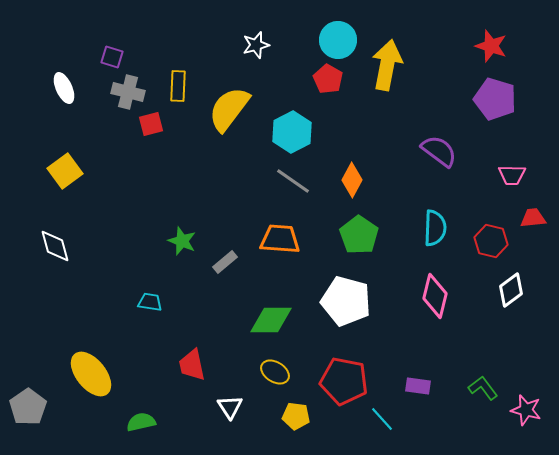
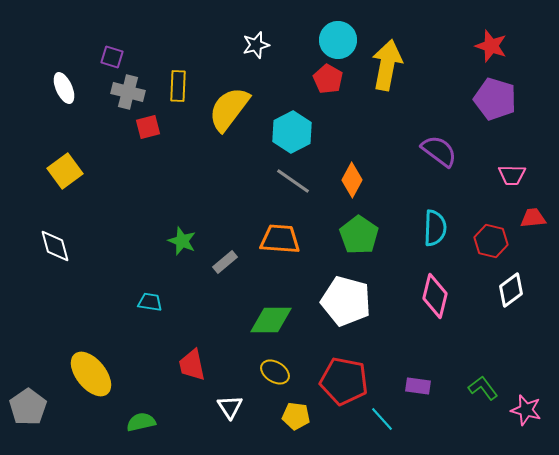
red square at (151, 124): moved 3 px left, 3 px down
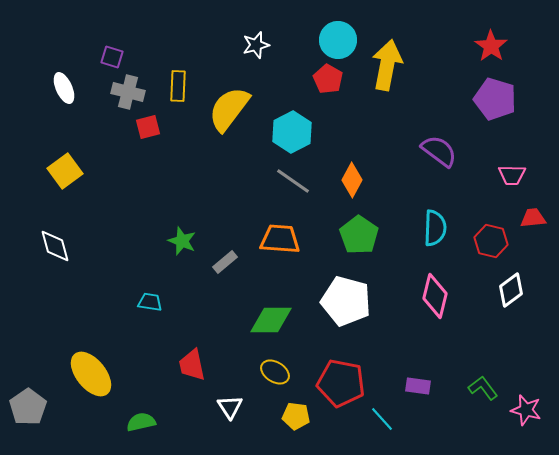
red star at (491, 46): rotated 16 degrees clockwise
red pentagon at (344, 381): moved 3 px left, 2 px down
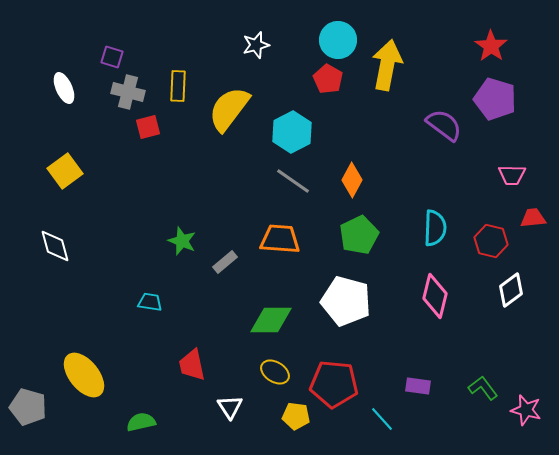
purple semicircle at (439, 151): moved 5 px right, 26 px up
green pentagon at (359, 235): rotated 12 degrees clockwise
yellow ellipse at (91, 374): moved 7 px left, 1 px down
red pentagon at (341, 383): moved 7 px left, 1 px down; rotated 6 degrees counterclockwise
gray pentagon at (28, 407): rotated 21 degrees counterclockwise
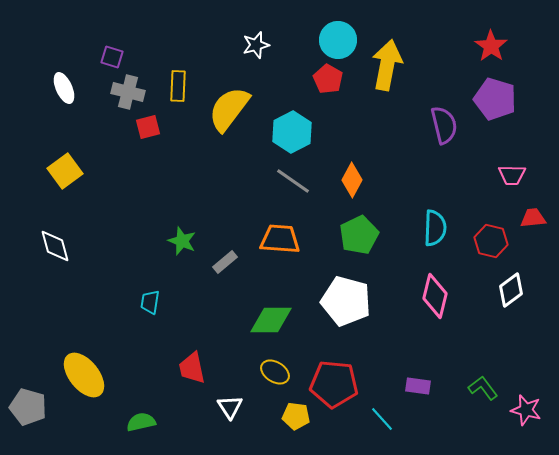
purple semicircle at (444, 125): rotated 39 degrees clockwise
cyan trapezoid at (150, 302): rotated 90 degrees counterclockwise
red trapezoid at (192, 365): moved 3 px down
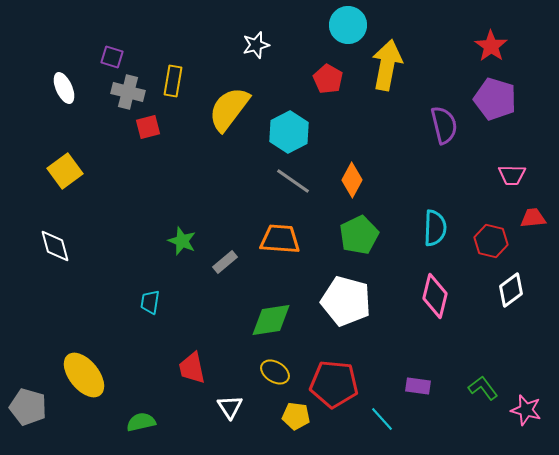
cyan circle at (338, 40): moved 10 px right, 15 px up
yellow rectangle at (178, 86): moved 5 px left, 5 px up; rotated 8 degrees clockwise
cyan hexagon at (292, 132): moved 3 px left
green diamond at (271, 320): rotated 9 degrees counterclockwise
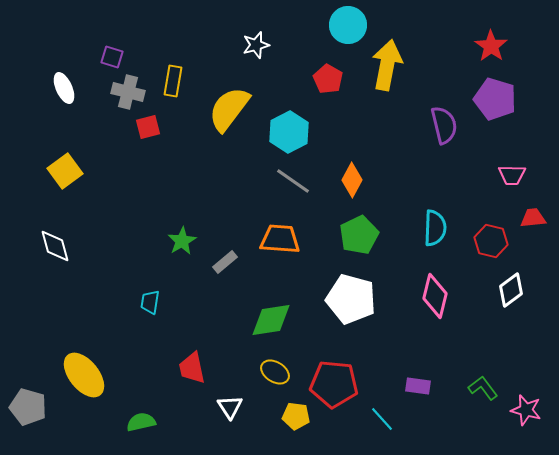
green star at (182, 241): rotated 20 degrees clockwise
white pentagon at (346, 301): moved 5 px right, 2 px up
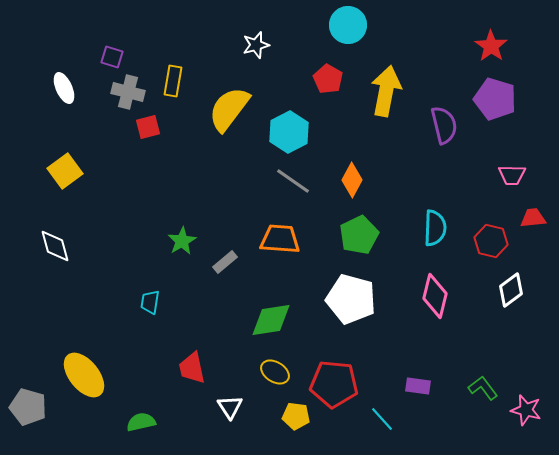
yellow arrow at (387, 65): moved 1 px left, 26 px down
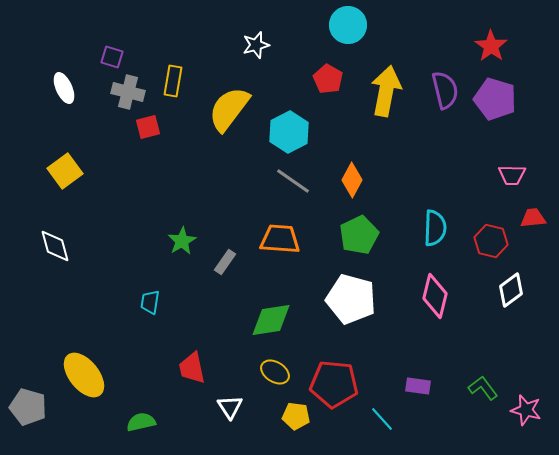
purple semicircle at (444, 125): moved 1 px right, 35 px up
gray rectangle at (225, 262): rotated 15 degrees counterclockwise
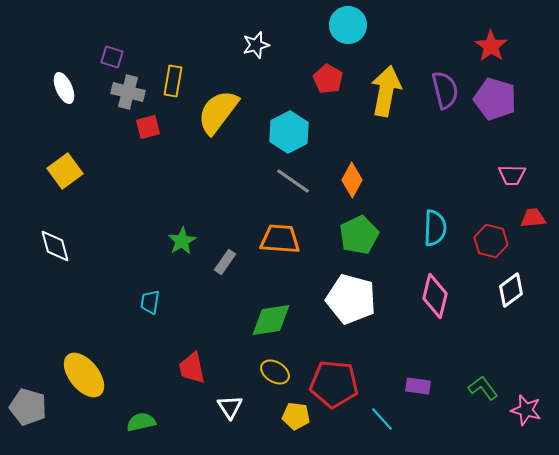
yellow semicircle at (229, 109): moved 11 px left, 3 px down
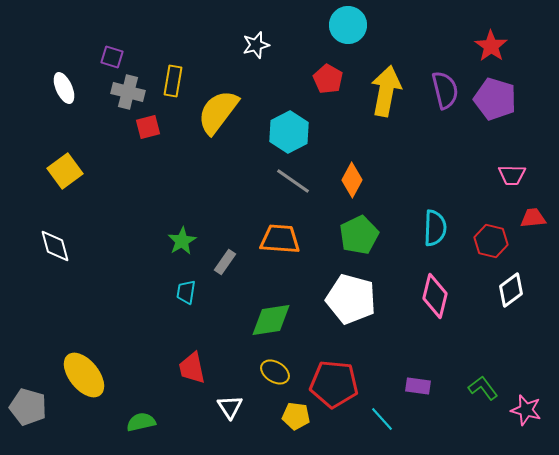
cyan trapezoid at (150, 302): moved 36 px right, 10 px up
